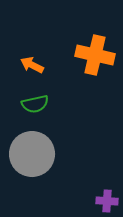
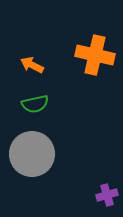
purple cross: moved 6 px up; rotated 20 degrees counterclockwise
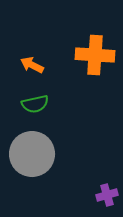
orange cross: rotated 9 degrees counterclockwise
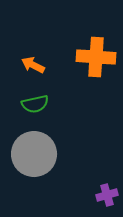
orange cross: moved 1 px right, 2 px down
orange arrow: moved 1 px right
gray circle: moved 2 px right
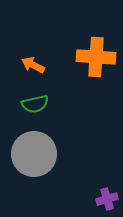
purple cross: moved 4 px down
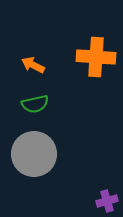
purple cross: moved 2 px down
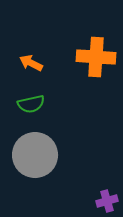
orange arrow: moved 2 px left, 2 px up
green semicircle: moved 4 px left
gray circle: moved 1 px right, 1 px down
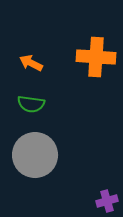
green semicircle: rotated 20 degrees clockwise
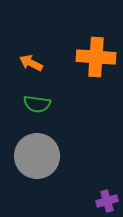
green semicircle: moved 6 px right
gray circle: moved 2 px right, 1 px down
